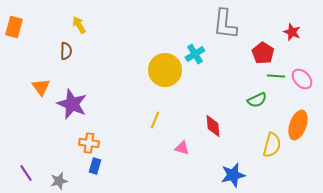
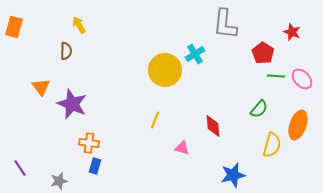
green semicircle: moved 2 px right, 9 px down; rotated 24 degrees counterclockwise
purple line: moved 6 px left, 5 px up
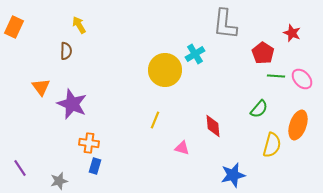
orange rectangle: rotated 10 degrees clockwise
red star: moved 1 px down
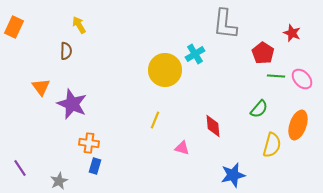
gray star: rotated 12 degrees counterclockwise
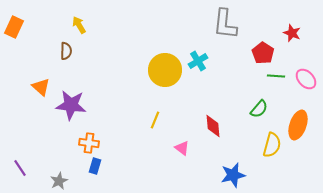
cyan cross: moved 3 px right, 7 px down
pink ellipse: moved 4 px right
orange triangle: rotated 12 degrees counterclockwise
purple star: moved 1 px left, 1 px down; rotated 16 degrees counterclockwise
pink triangle: rotated 21 degrees clockwise
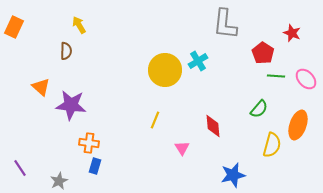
pink triangle: rotated 21 degrees clockwise
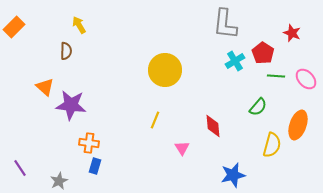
orange rectangle: rotated 20 degrees clockwise
cyan cross: moved 37 px right
orange triangle: moved 4 px right
green semicircle: moved 1 px left, 2 px up
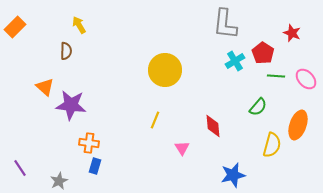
orange rectangle: moved 1 px right
